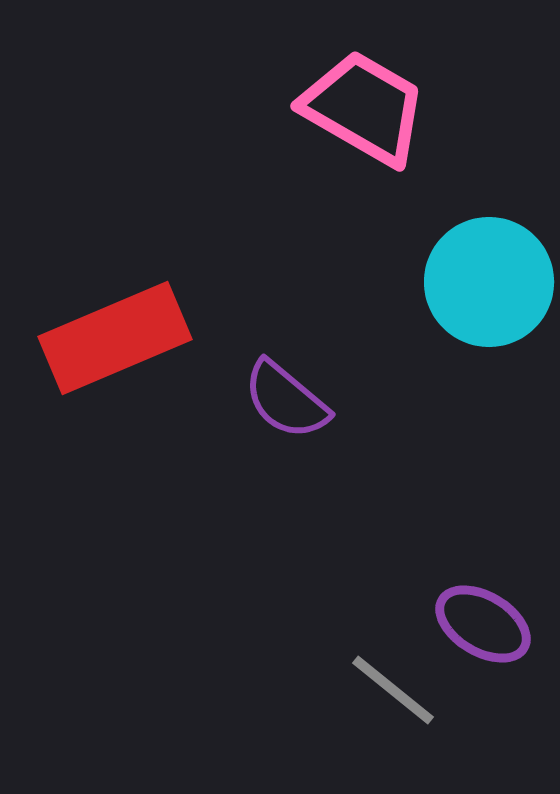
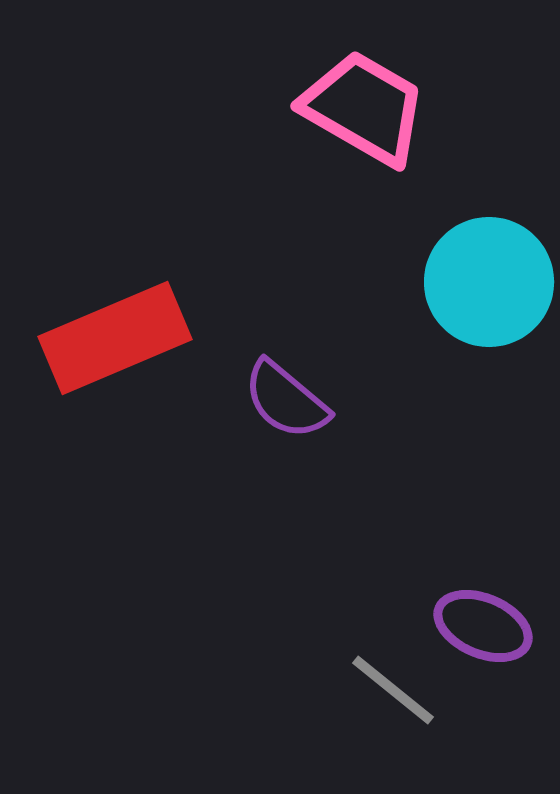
purple ellipse: moved 2 px down; rotated 8 degrees counterclockwise
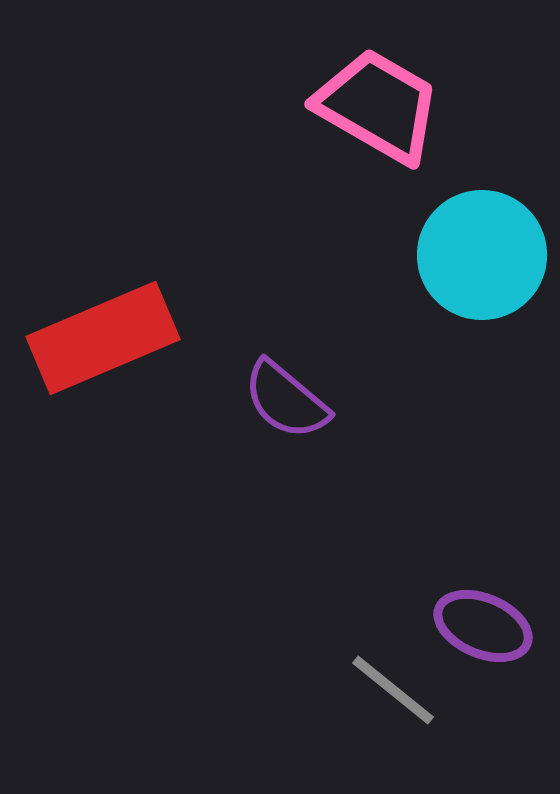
pink trapezoid: moved 14 px right, 2 px up
cyan circle: moved 7 px left, 27 px up
red rectangle: moved 12 px left
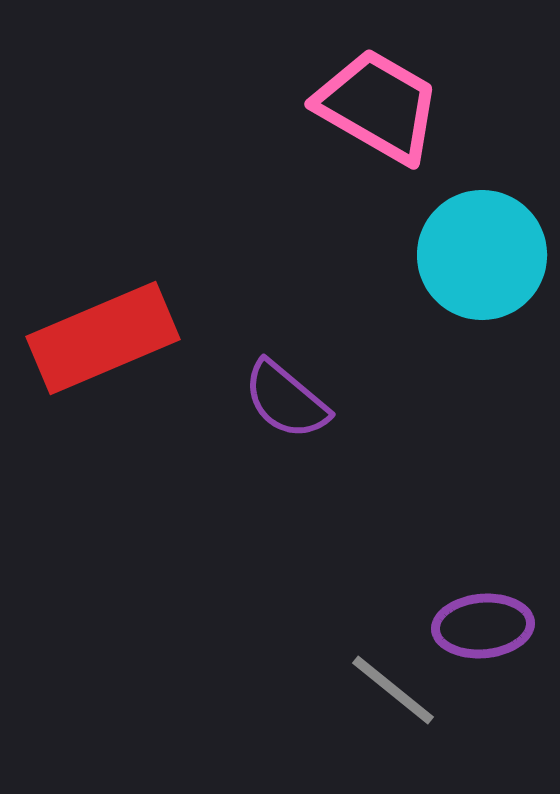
purple ellipse: rotated 28 degrees counterclockwise
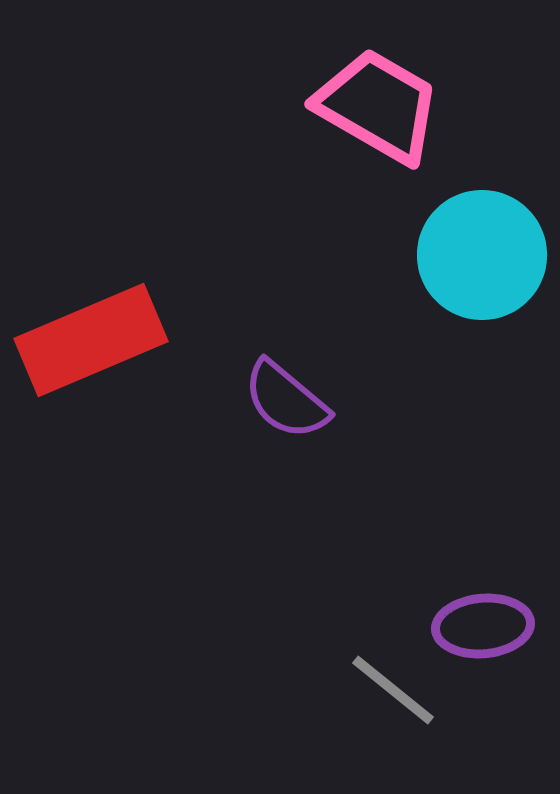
red rectangle: moved 12 px left, 2 px down
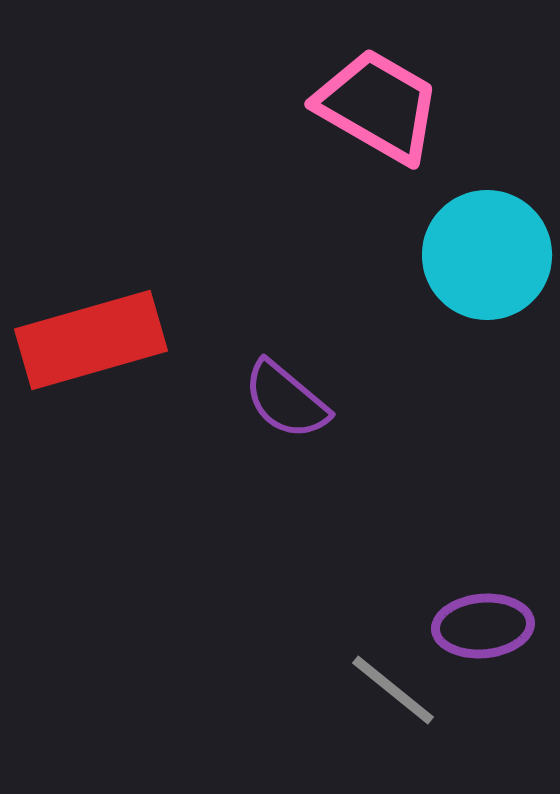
cyan circle: moved 5 px right
red rectangle: rotated 7 degrees clockwise
